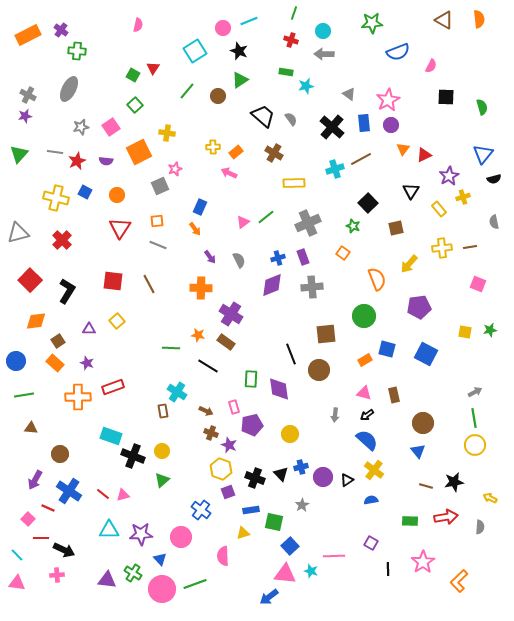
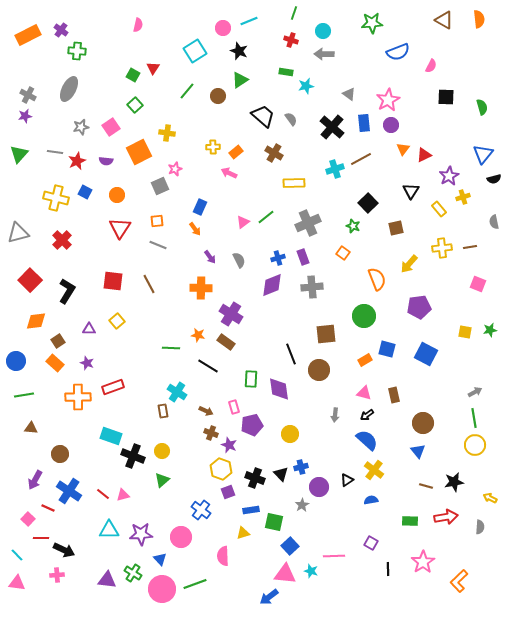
purple circle at (323, 477): moved 4 px left, 10 px down
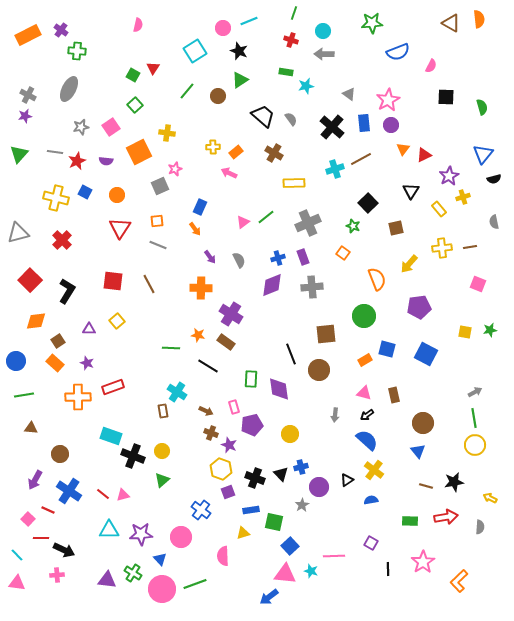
brown triangle at (444, 20): moved 7 px right, 3 px down
red line at (48, 508): moved 2 px down
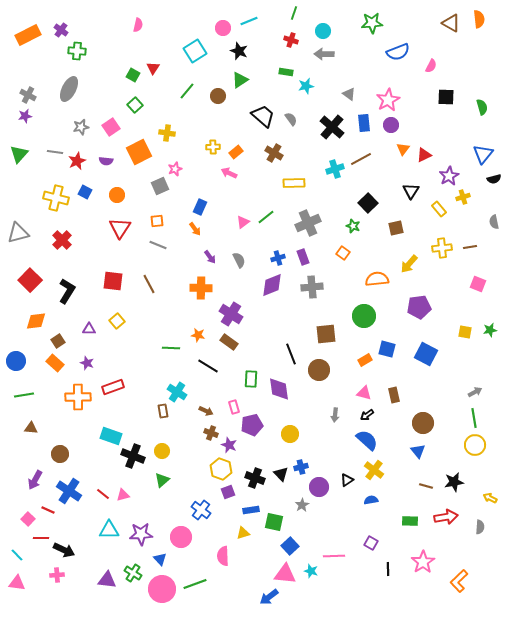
orange semicircle at (377, 279): rotated 75 degrees counterclockwise
brown rectangle at (226, 342): moved 3 px right
